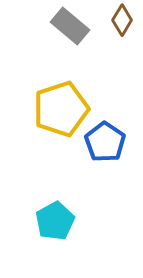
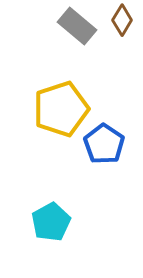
gray rectangle: moved 7 px right
blue pentagon: moved 1 px left, 2 px down
cyan pentagon: moved 4 px left, 1 px down
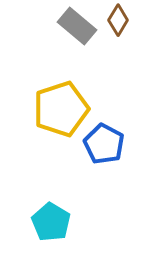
brown diamond: moved 4 px left
blue pentagon: rotated 6 degrees counterclockwise
cyan pentagon: rotated 12 degrees counterclockwise
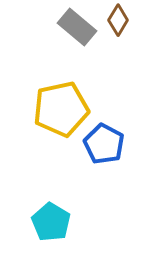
gray rectangle: moved 1 px down
yellow pentagon: rotated 6 degrees clockwise
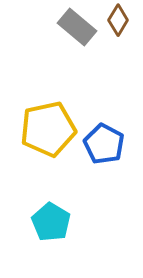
yellow pentagon: moved 13 px left, 20 px down
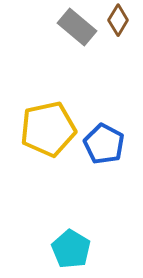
cyan pentagon: moved 20 px right, 27 px down
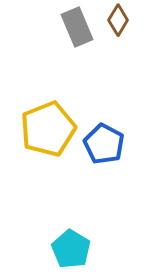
gray rectangle: rotated 27 degrees clockwise
yellow pentagon: rotated 10 degrees counterclockwise
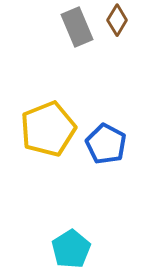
brown diamond: moved 1 px left
blue pentagon: moved 2 px right
cyan pentagon: rotated 9 degrees clockwise
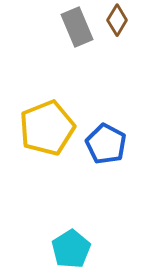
yellow pentagon: moved 1 px left, 1 px up
